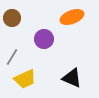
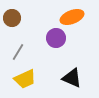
purple circle: moved 12 px right, 1 px up
gray line: moved 6 px right, 5 px up
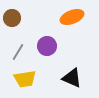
purple circle: moved 9 px left, 8 px down
yellow trapezoid: rotated 15 degrees clockwise
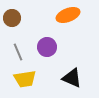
orange ellipse: moved 4 px left, 2 px up
purple circle: moved 1 px down
gray line: rotated 54 degrees counterclockwise
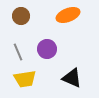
brown circle: moved 9 px right, 2 px up
purple circle: moved 2 px down
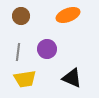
gray line: rotated 30 degrees clockwise
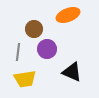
brown circle: moved 13 px right, 13 px down
black triangle: moved 6 px up
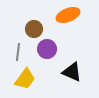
yellow trapezoid: rotated 45 degrees counterclockwise
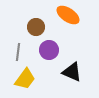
orange ellipse: rotated 55 degrees clockwise
brown circle: moved 2 px right, 2 px up
purple circle: moved 2 px right, 1 px down
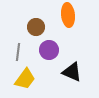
orange ellipse: rotated 50 degrees clockwise
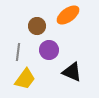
orange ellipse: rotated 60 degrees clockwise
brown circle: moved 1 px right, 1 px up
